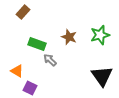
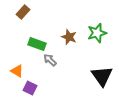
green star: moved 3 px left, 2 px up
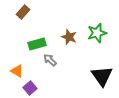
green rectangle: rotated 36 degrees counterclockwise
purple square: rotated 24 degrees clockwise
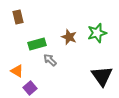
brown rectangle: moved 5 px left, 5 px down; rotated 56 degrees counterclockwise
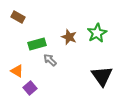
brown rectangle: rotated 48 degrees counterclockwise
green star: rotated 12 degrees counterclockwise
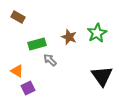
purple square: moved 2 px left; rotated 16 degrees clockwise
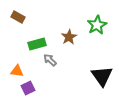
green star: moved 8 px up
brown star: rotated 21 degrees clockwise
orange triangle: rotated 24 degrees counterclockwise
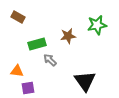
green star: rotated 18 degrees clockwise
brown star: moved 1 px left, 1 px up; rotated 21 degrees clockwise
black triangle: moved 17 px left, 5 px down
purple square: rotated 16 degrees clockwise
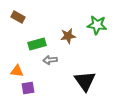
green star: rotated 18 degrees clockwise
gray arrow: rotated 48 degrees counterclockwise
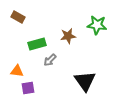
gray arrow: rotated 40 degrees counterclockwise
